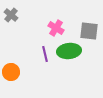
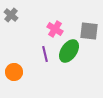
pink cross: moved 1 px left, 1 px down
green ellipse: rotated 50 degrees counterclockwise
orange circle: moved 3 px right
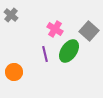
gray square: rotated 36 degrees clockwise
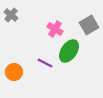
gray square: moved 6 px up; rotated 18 degrees clockwise
purple line: moved 9 px down; rotated 49 degrees counterclockwise
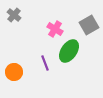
gray cross: moved 3 px right
purple line: rotated 42 degrees clockwise
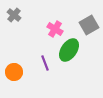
green ellipse: moved 1 px up
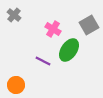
pink cross: moved 2 px left
purple line: moved 2 px left, 2 px up; rotated 42 degrees counterclockwise
orange circle: moved 2 px right, 13 px down
